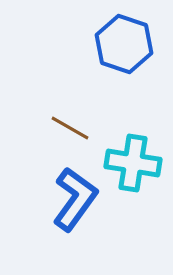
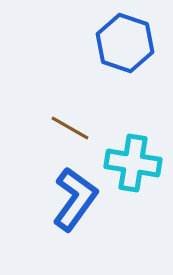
blue hexagon: moved 1 px right, 1 px up
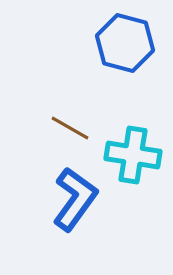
blue hexagon: rotated 4 degrees counterclockwise
cyan cross: moved 8 px up
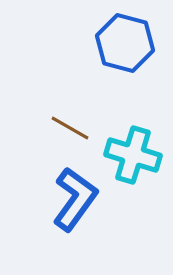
cyan cross: rotated 8 degrees clockwise
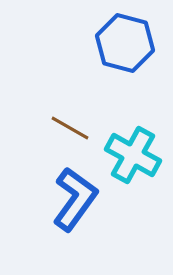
cyan cross: rotated 12 degrees clockwise
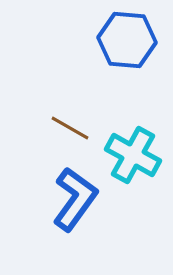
blue hexagon: moved 2 px right, 3 px up; rotated 10 degrees counterclockwise
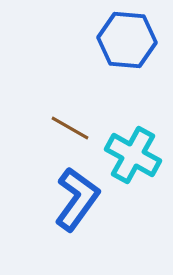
blue L-shape: moved 2 px right
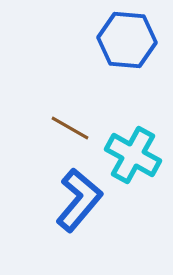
blue L-shape: moved 2 px right, 1 px down; rotated 4 degrees clockwise
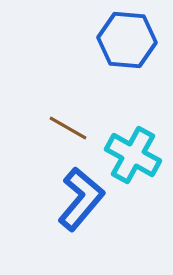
brown line: moved 2 px left
blue L-shape: moved 2 px right, 1 px up
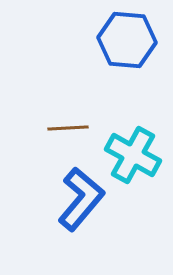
brown line: rotated 33 degrees counterclockwise
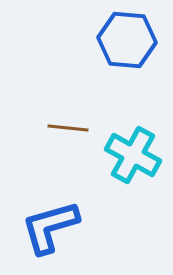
brown line: rotated 9 degrees clockwise
blue L-shape: moved 31 px left, 28 px down; rotated 146 degrees counterclockwise
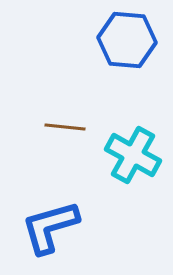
brown line: moved 3 px left, 1 px up
